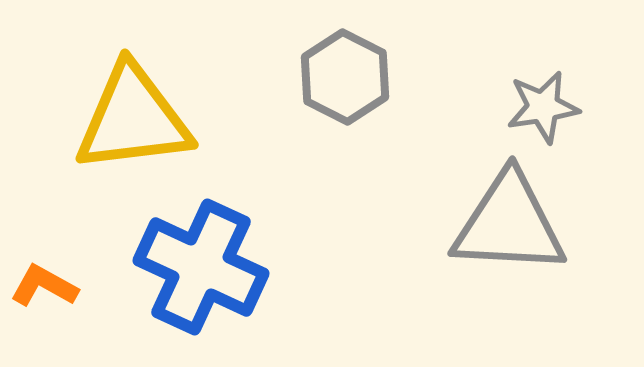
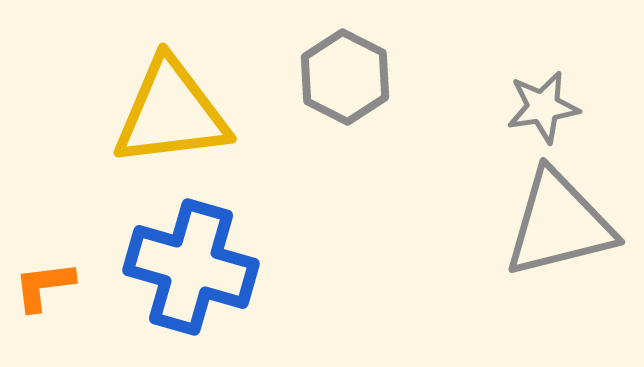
yellow triangle: moved 38 px right, 6 px up
gray triangle: moved 50 px right; rotated 17 degrees counterclockwise
blue cross: moved 10 px left; rotated 9 degrees counterclockwise
orange L-shape: rotated 36 degrees counterclockwise
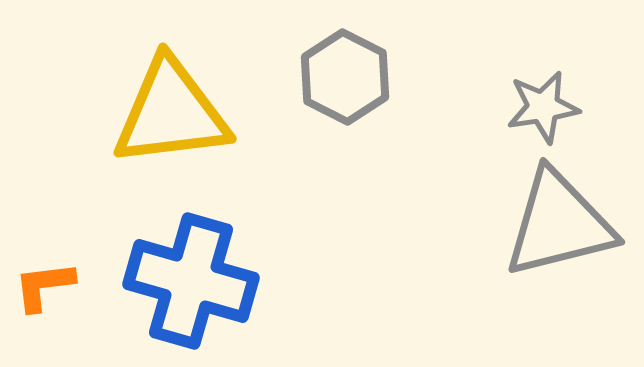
blue cross: moved 14 px down
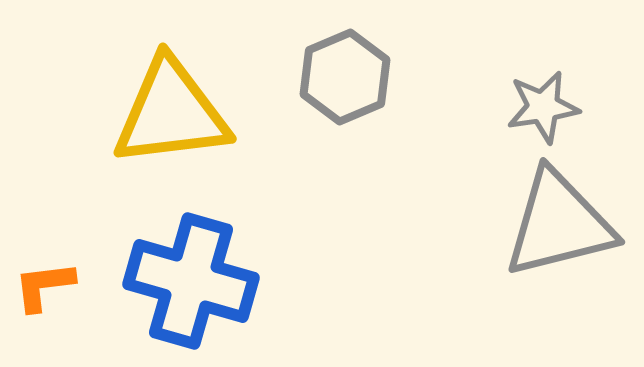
gray hexagon: rotated 10 degrees clockwise
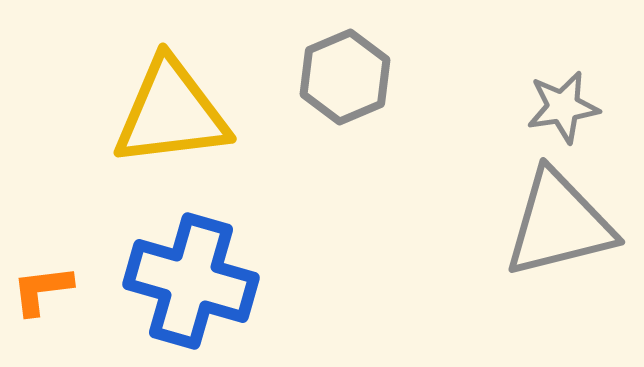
gray star: moved 20 px right
orange L-shape: moved 2 px left, 4 px down
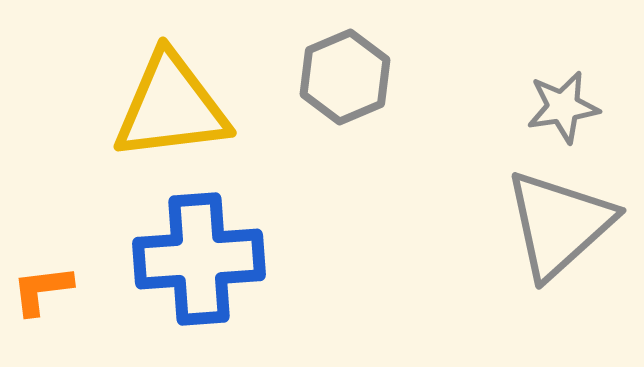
yellow triangle: moved 6 px up
gray triangle: rotated 28 degrees counterclockwise
blue cross: moved 8 px right, 22 px up; rotated 20 degrees counterclockwise
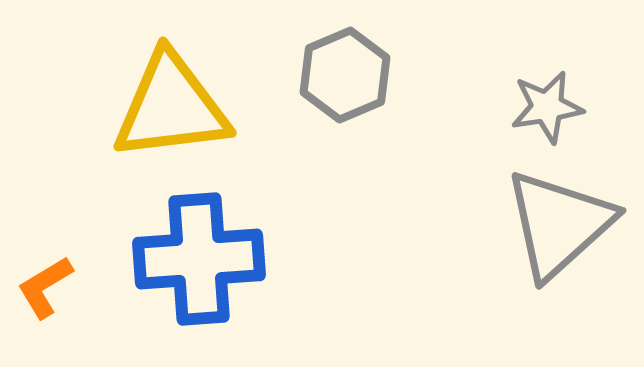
gray hexagon: moved 2 px up
gray star: moved 16 px left
orange L-shape: moved 3 px right, 3 px up; rotated 24 degrees counterclockwise
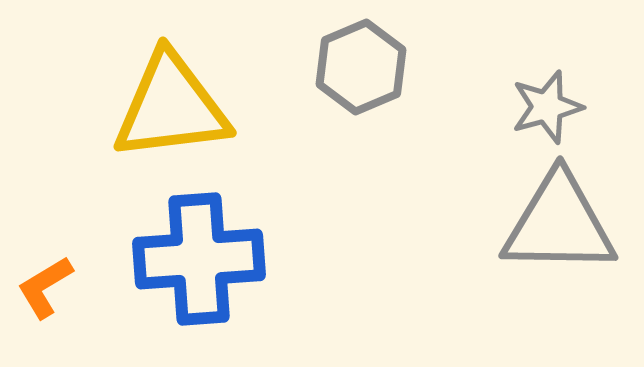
gray hexagon: moved 16 px right, 8 px up
gray star: rotated 6 degrees counterclockwise
gray triangle: rotated 43 degrees clockwise
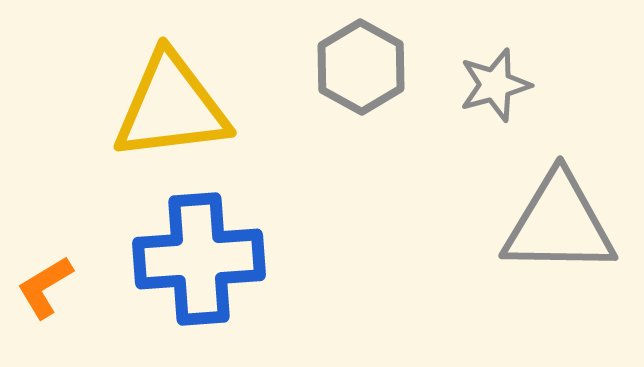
gray hexagon: rotated 8 degrees counterclockwise
gray star: moved 52 px left, 22 px up
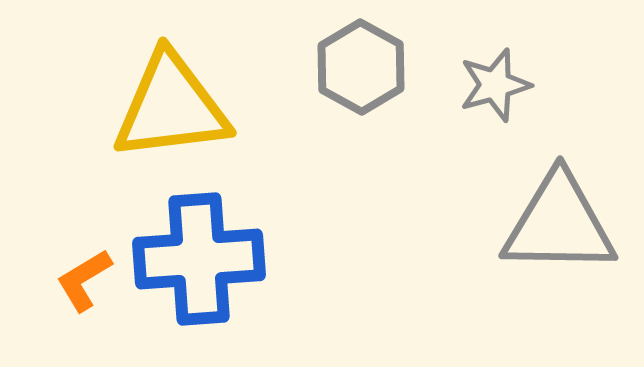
orange L-shape: moved 39 px right, 7 px up
